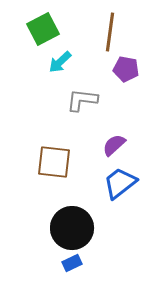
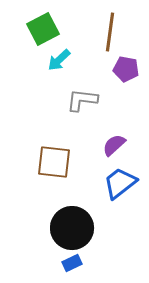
cyan arrow: moved 1 px left, 2 px up
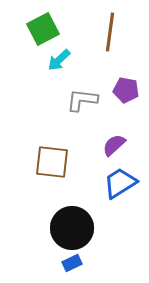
purple pentagon: moved 21 px down
brown square: moved 2 px left
blue trapezoid: rotated 6 degrees clockwise
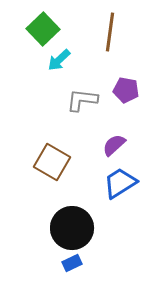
green square: rotated 16 degrees counterclockwise
brown square: rotated 24 degrees clockwise
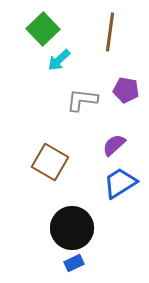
brown square: moved 2 px left
blue rectangle: moved 2 px right
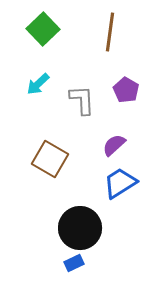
cyan arrow: moved 21 px left, 24 px down
purple pentagon: rotated 20 degrees clockwise
gray L-shape: rotated 80 degrees clockwise
brown square: moved 3 px up
black circle: moved 8 px right
